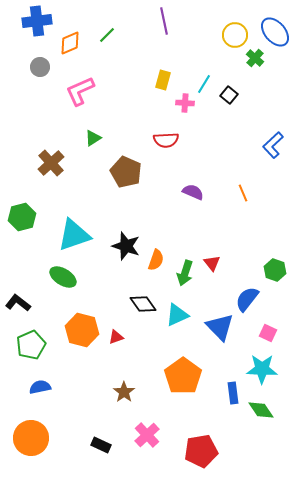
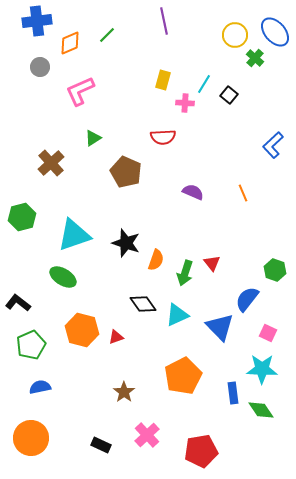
red semicircle at (166, 140): moved 3 px left, 3 px up
black star at (126, 246): moved 3 px up
orange pentagon at (183, 376): rotated 9 degrees clockwise
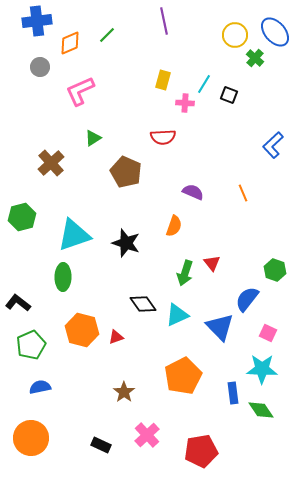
black square at (229, 95): rotated 18 degrees counterclockwise
orange semicircle at (156, 260): moved 18 px right, 34 px up
green ellipse at (63, 277): rotated 60 degrees clockwise
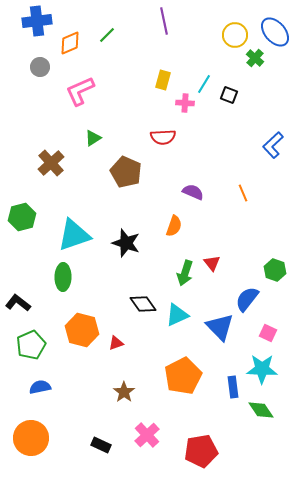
red triangle at (116, 337): moved 6 px down
blue rectangle at (233, 393): moved 6 px up
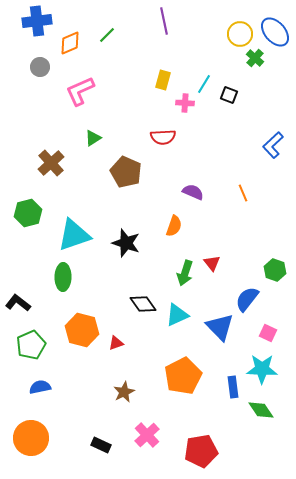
yellow circle at (235, 35): moved 5 px right, 1 px up
green hexagon at (22, 217): moved 6 px right, 4 px up
brown star at (124, 392): rotated 10 degrees clockwise
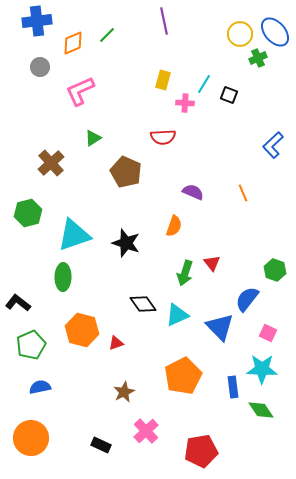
orange diamond at (70, 43): moved 3 px right
green cross at (255, 58): moved 3 px right; rotated 24 degrees clockwise
pink cross at (147, 435): moved 1 px left, 4 px up
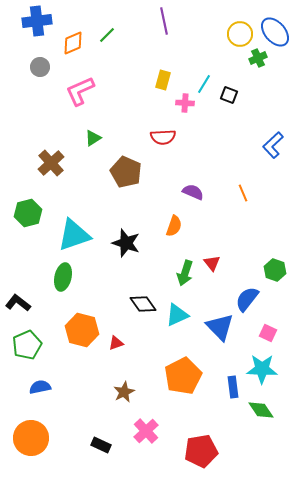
green ellipse at (63, 277): rotated 12 degrees clockwise
green pentagon at (31, 345): moved 4 px left
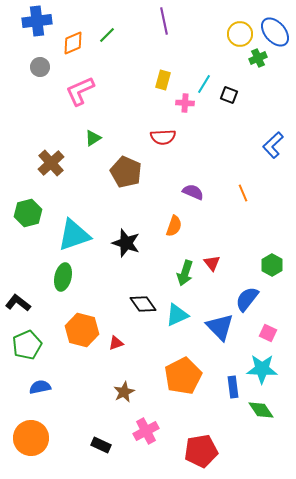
green hexagon at (275, 270): moved 3 px left, 5 px up; rotated 10 degrees clockwise
pink cross at (146, 431): rotated 15 degrees clockwise
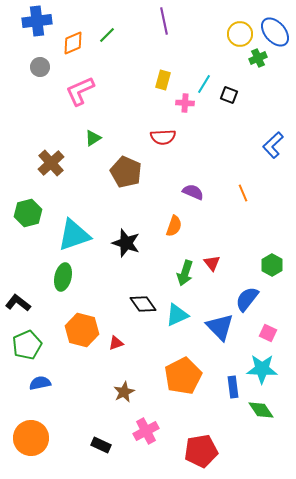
blue semicircle at (40, 387): moved 4 px up
